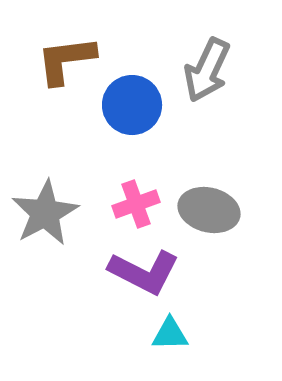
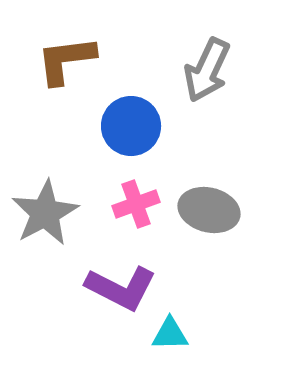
blue circle: moved 1 px left, 21 px down
purple L-shape: moved 23 px left, 16 px down
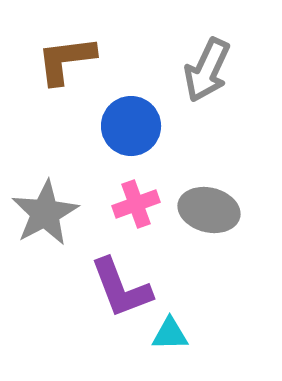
purple L-shape: rotated 42 degrees clockwise
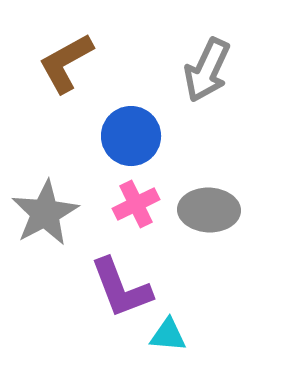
brown L-shape: moved 3 px down; rotated 22 degrees counterclockwise
blue circle: moved 10 px down
pink cross: rotated 6 degrees counterclockwise
gray ellipse: rotated 12 degrees counterclockwise
cyan triangle: moved 2 px left, 1 px down; rotated 6 degrees clockwise
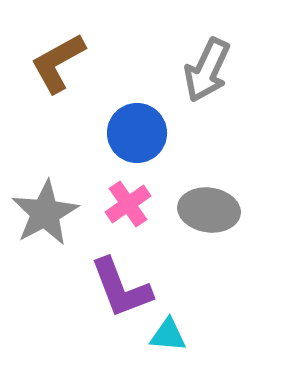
brown L-shape: moved 8 px left
blue circle: moved 6 px right, 3 px up
pink cross: moved 8 px left; rotated 9 degrees counterclockwise
gray ellipse: rotated 6 degrees clockwise
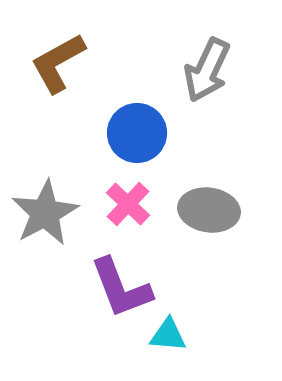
pink cross: rotated 12 degrees counterclockwise
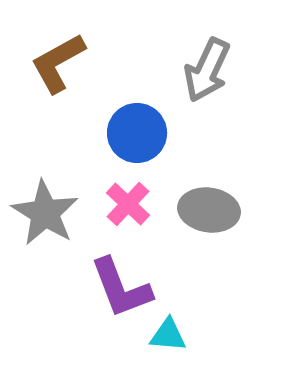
gray star: rotated 12 degrees counterclockwise
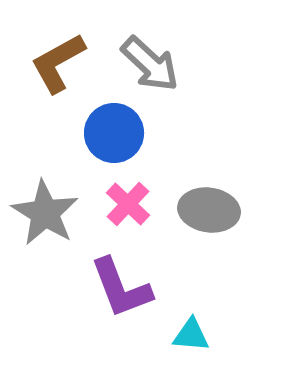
gray arrow: moved 57 px left, 6 px up; rotated 72 degrees counterclockwise
blue circle: moved 23 px left
cyan triangle: moved 23 px right
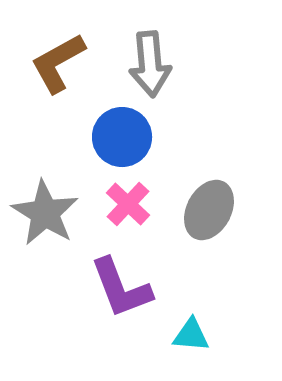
gray arrow: rotated 42 degrees clockwise
blue circle: moved 8 px right, 4 px down
gray ellipse: rotated 70 degrees counterclockwise
